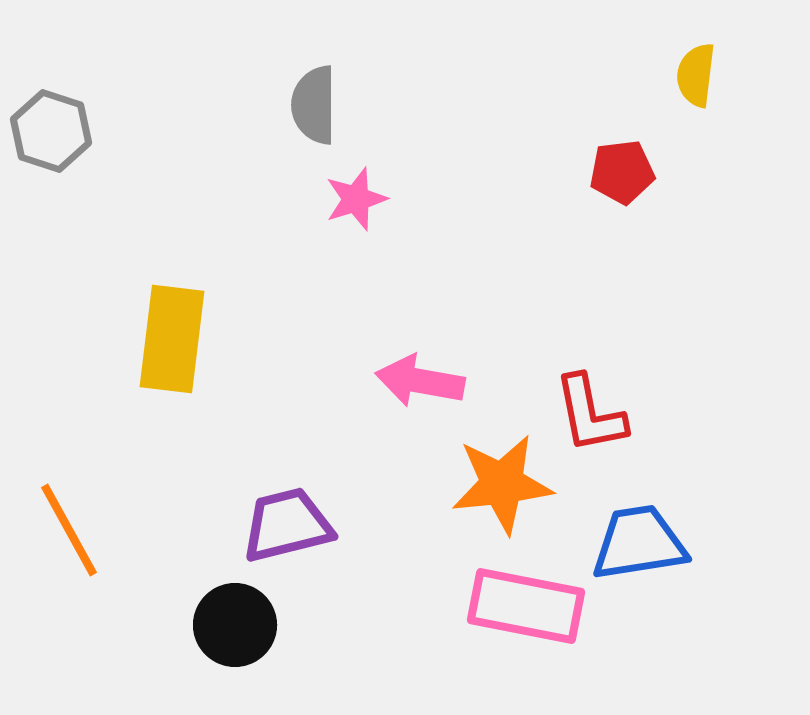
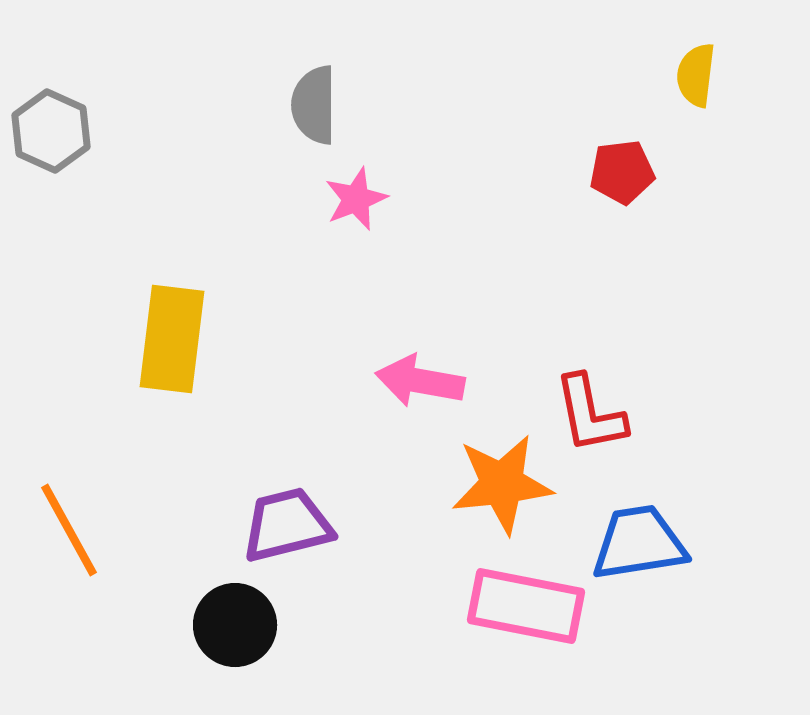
gray hexagon: rotated 6 degrees clockwise
pink star: rotated 4 degrees counterclockwise
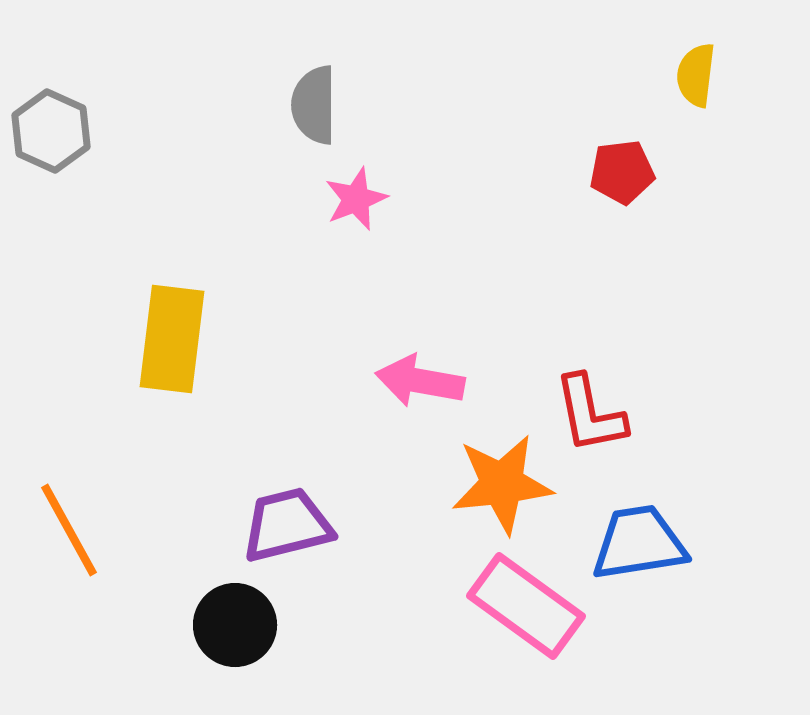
pink rectangle: rotated 25 degrees clockwise
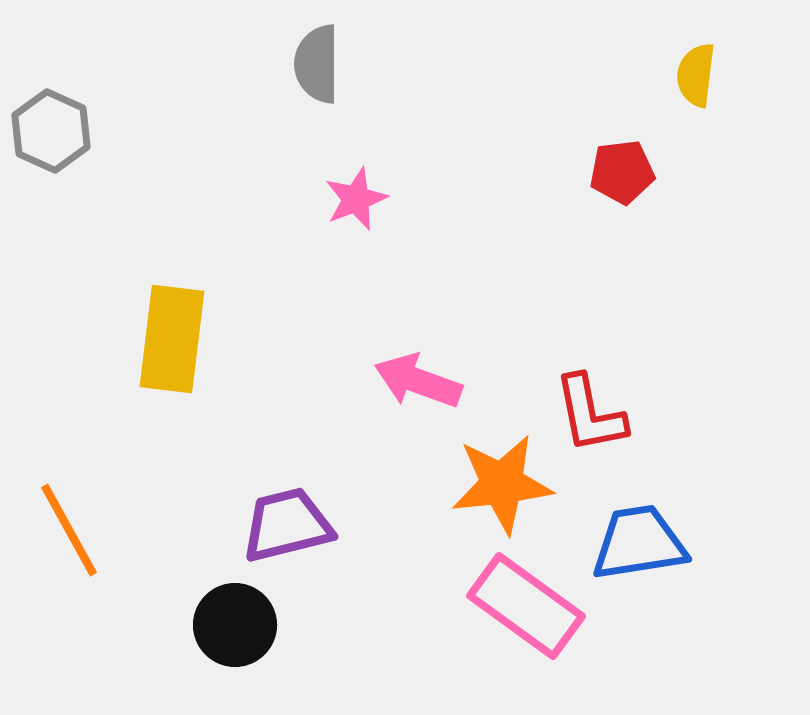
gray semicircle: moved 3 px right, 41 px up
pink arrow: moved 2 px left; rotated 10 degrees clockwise
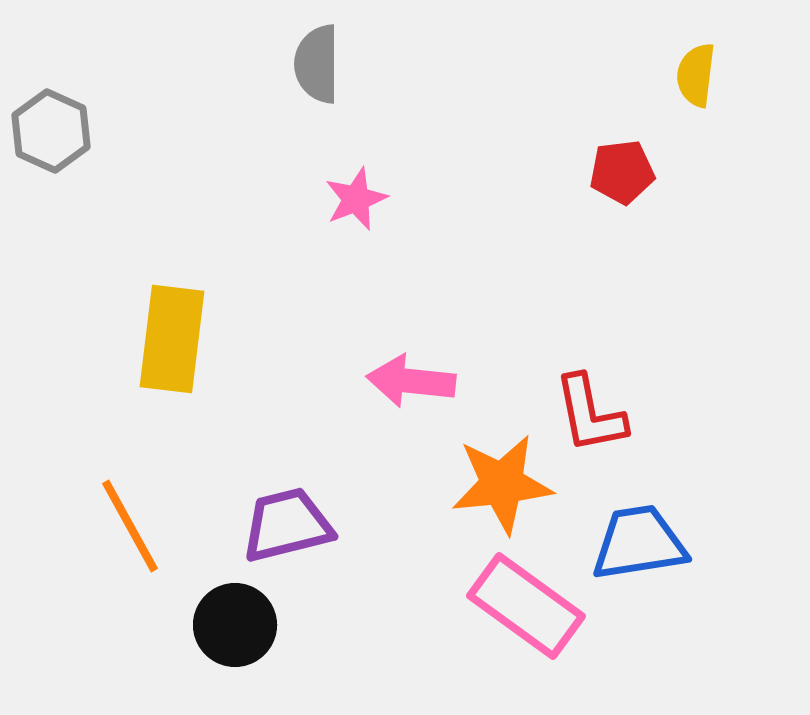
pink arrow: moved 7 px left; rotated 14 degrees counterclockwise
orange line: moved 61 px right, 4 px up
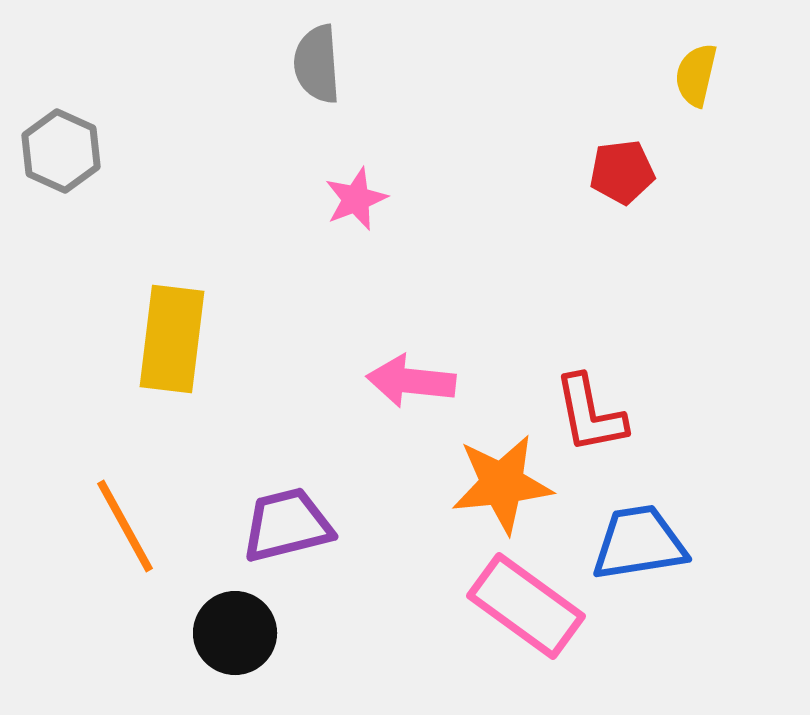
gray semicircle: rotated 4 degrees counterclockwise
yellow semicircle: rotated 6 degrees clockwise
gray hexagon: moved 10 px right, 20 px down
orange line: moved 5 px left
black circle: moved 8 px down
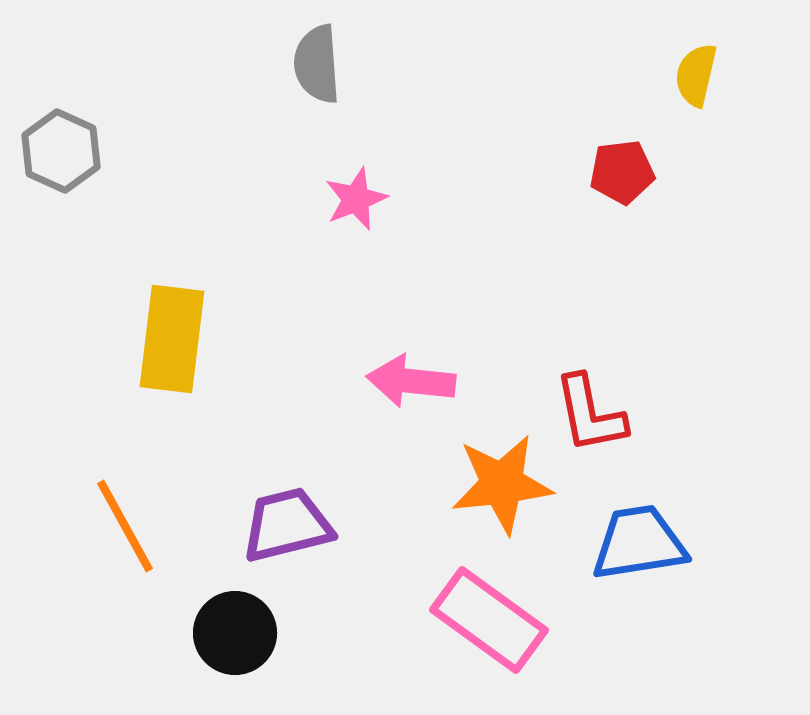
pink rectangle: moved 37 px left, 14 px down
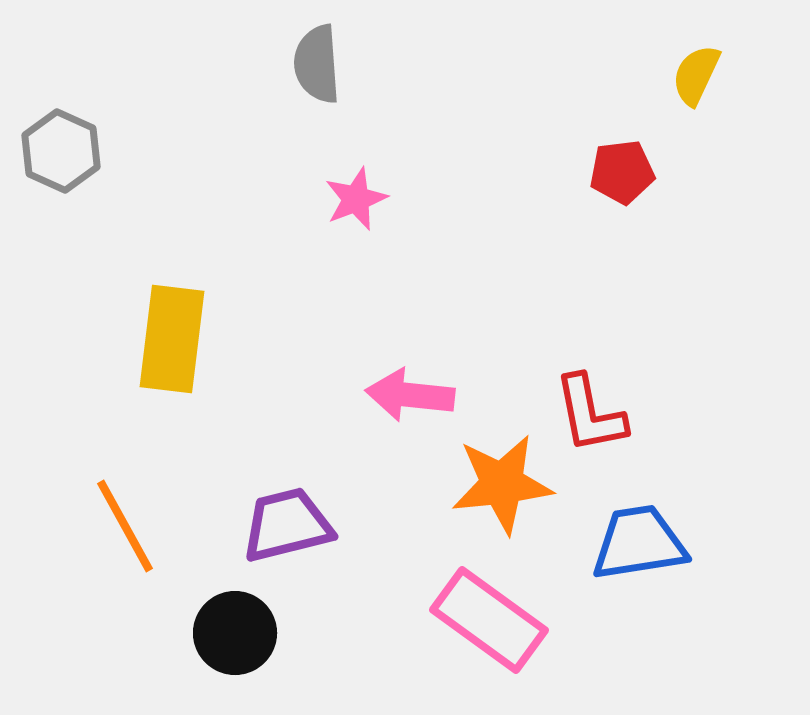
yellow semicircle: rotated 12 degrees clockwise
pink arrow: moved 1 px left, 14 px down
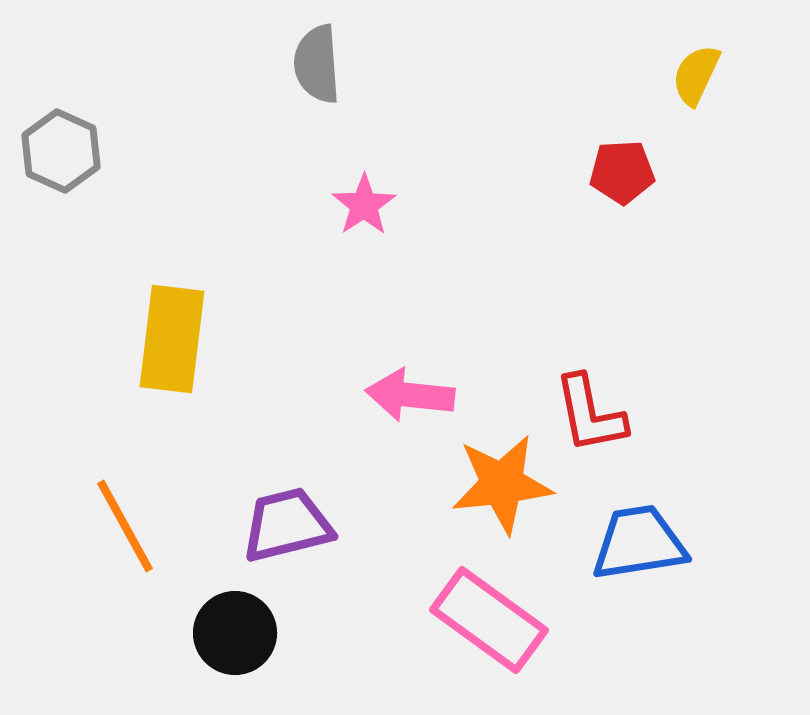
red pentagon: rotated 4 degrees clockwise
pink star: moved 8 px right, 6 px down; rotated 12 degrees counterclockwise
